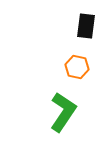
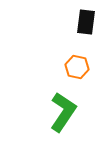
black rectangle: moved 4 px up
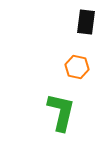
green L-shape: moved 2 px left; rotated 21 degrees counterclockwise
